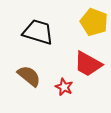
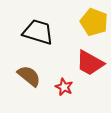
red trapezoid: moved 2 px right, 1 px up
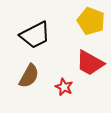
yellow pentagon: moved 3 px left, 1 px up
black trapezoid: moved 3 px left, 3 px down; rotated 136 degrees clockwise
brown semicircle: rotated 80 degrees clockwise
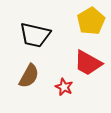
yellow pentagon: rotated 20 degrees clockwise
black trapezoid: rotated 40 degrees clockwise
red trapezoid: moved 2 px left
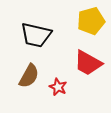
yellow pentagon: rotated 16 degrees clockwise
black trapezoid: moved 1 px right
red star: moved 6 px left
